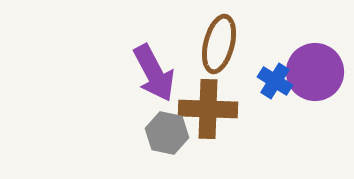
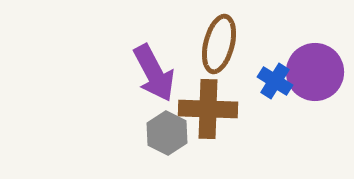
gray hexagon: rotated 15 degrees clockwise
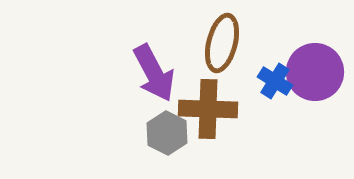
brown ellipse: moved 3 px right, 1 px up
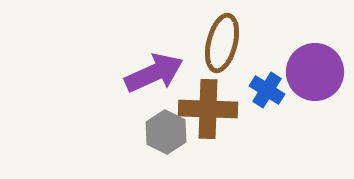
purple arrow: rotated 86 degrees counterclockwise
blue cross: moved 8 px left, 9 px down
gray hexagon: moved 1 px left, 1 px up
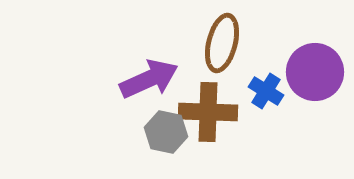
purple arrow: moved 5 px left, 6 px down
blue cross: moved 1 px left, 1 px down
brown cross: moved 3 px down
gray hexagon: rotated 15 degrees counterclockwise
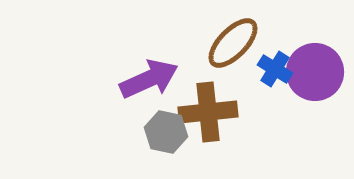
brown ellipse: moved 11 px right; rotated 30 degrees clockwise
blue cross: moved 9 px right, 22 px up
brown cross: rotated 8 degrees counterclockwise
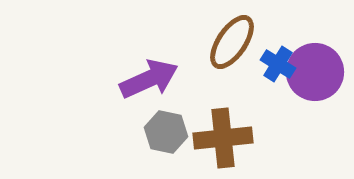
brown ellipse: moved 1 px left, 1 px up; rotated 10 degrees counterclockwise
blue cross: moved 3 px right, 5 px up
brown cross: moved 15 px right, 26 px down
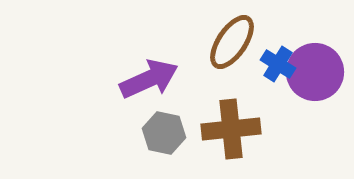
gray hexagon: moved 2 px left, 1 px down
brown cross: moved 8 px right, 9 px up
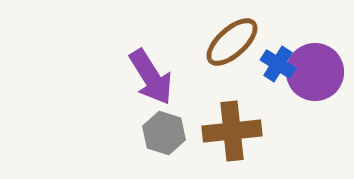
brown ellipse: rotated 14 degrees clockwise
purple arrow: moved 2 px right, 2 px up; rotated 82 degrees clockwise
brown cross: moved 1 px right, 2 px down
gray hexagon: rotated 6 degrees clockwise
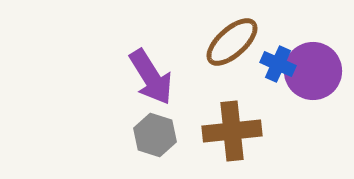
blue cross: rotated 8 degrees counterclockwise
purple circle: moved 2 px left, 1 px up
gray hexagon: moved 9 px left, 2 px down
